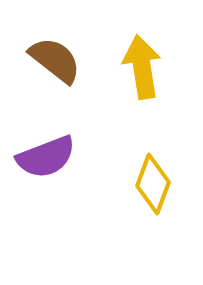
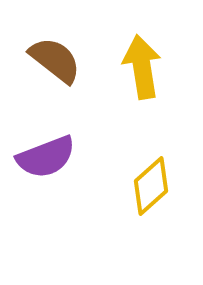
yellow diamond: moved 2 px left, 2 px down; rotated 28 degrees clockwise
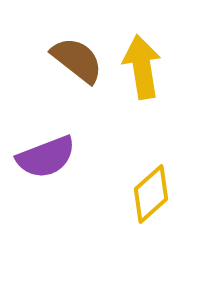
brown semicircle: moved 22 px right
yellow diamond: moved 8 px down
